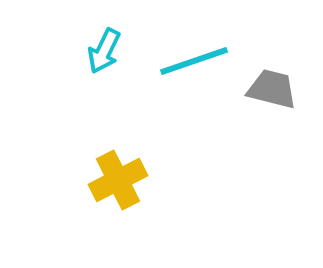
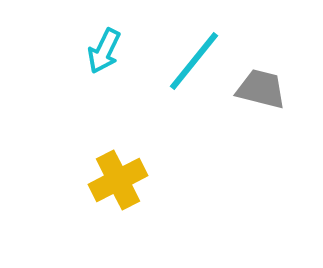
cyan line: rotated 32 degrees counterclockwise
gray trapezoid: moved 11 px left
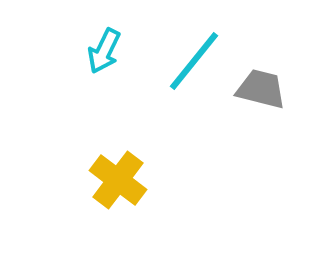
yellow cross: rotated 26 degrees counterclockwise
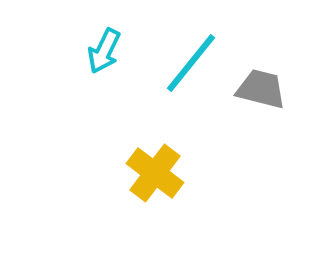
cyan line: moved 3 px left, 2 px down
yellow cross: moved 37 px right, 7 px up
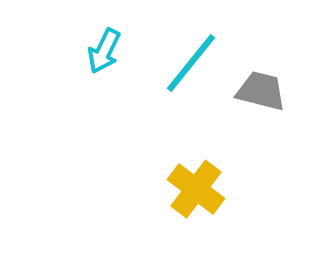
gray trapezoid: moved 2 px down
yellow cross: moved 41 px right, 16 px down
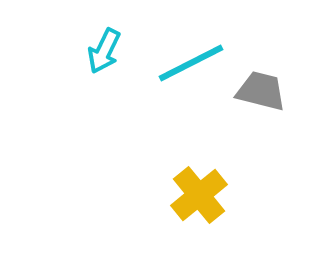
cyan line: rotated 24 degrees clockwise
yellow cross: moved 3 px right, 6 px down; rotated 14 degrees clockwise
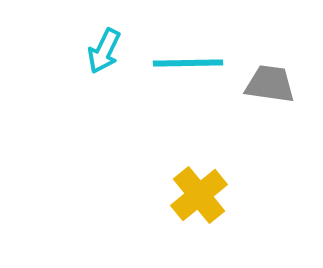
cyan line: moved 3 px left; rotated 26 degrees clockwise
gray trapezoid: moved 9 px right, 7 px up; rotated 6 degrees counterclockwise
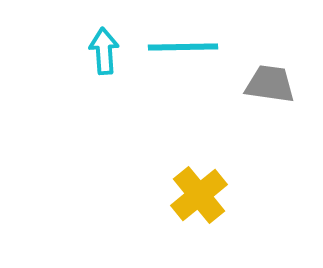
cyan arrow: rotated 150 degrees clockwise
cyan line: moved 5 px left, 16 px up
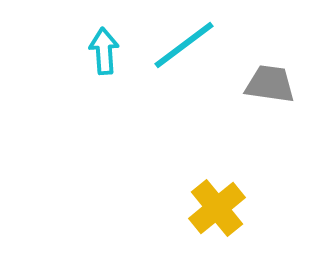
cyan line: moved 1 px right, 2 px up; rotated 36 degrees counterclockwise
yellow cross: moved 18 px right, 13 px down
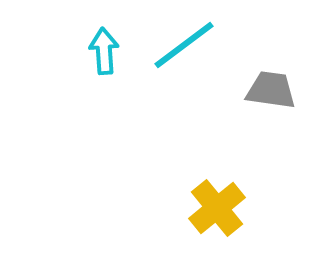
gray trapezoid: moved 1 px right, 6 px down
